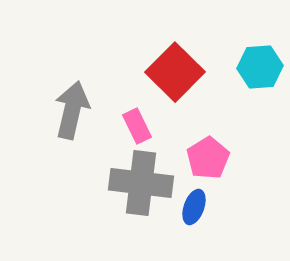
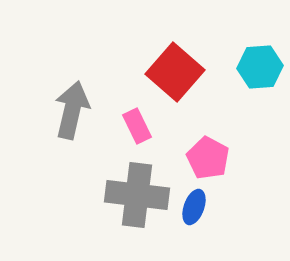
red square: rotated 4 degrees counterclockwise
pink pentagon: rotated 12 degrees counterclockwise
gray cross: moved 4 px left, 12 px down
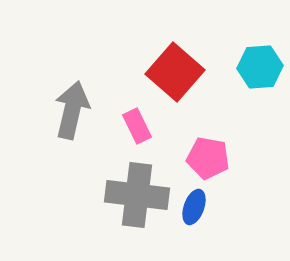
pink pentagon: rotated 18 degrees counterclockwise
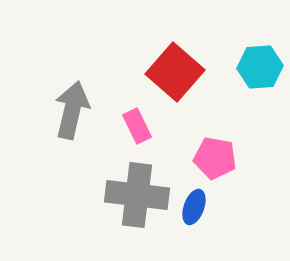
pink pentagon: moved 7 px right
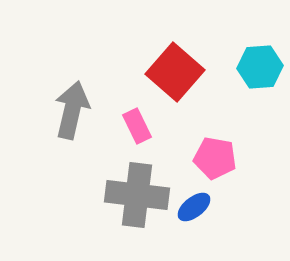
blue ellipse: rotated 32 degrees clockwise
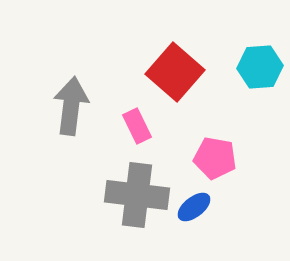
gray arrow: moved 1 px left, 4 px up; rotated 6 degrees counterclockwise
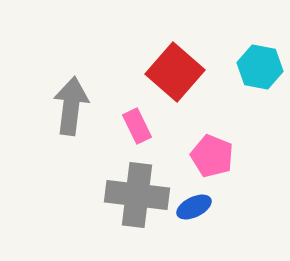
cyan hexagon: rotated 15 degrees clockwise
pink pentagon: moved 3 px left, 2 px up; rotated 12 degrees clockwise
blue ellipse: rotated 12 degrees clockwise
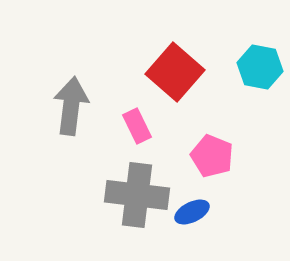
blue ellipse: moved 2 px left, 5 px down
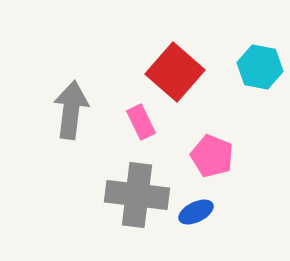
gray arrow: moved 4 px down
pink rectangle: moved 4 px right, 4 px up
blue ellipse: moved 4 px right
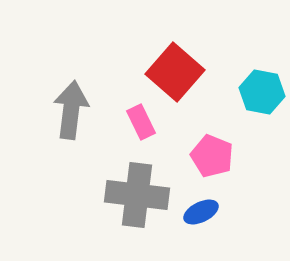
cyan hexagon: moved 2 px right, 25 px down
blue ellipse: moved 5 px right
